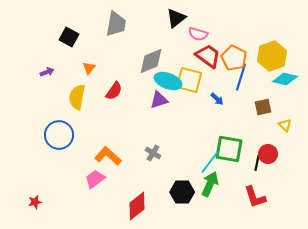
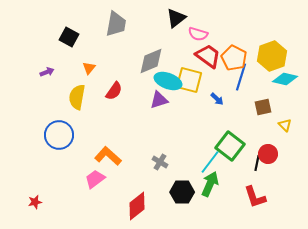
green square: moved 1 px right, 3 px up; rotated 28 degrees clockwise
gray cross: moved 7 px right, 9 px down
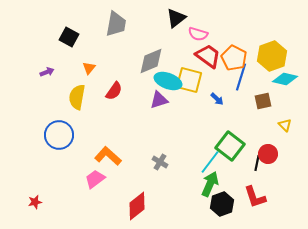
brown square: moved 6 px up
black hexagon: moved 40 px right, 12 px down; rotated 20 degrees counterclockwise
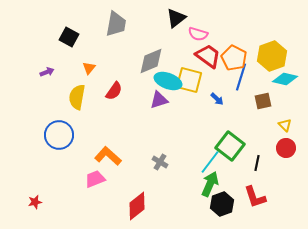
red circle: moved 18 px right, 6 px up
pink trapezoid: rotated 15 degrees clockwise
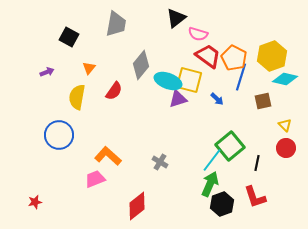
gray diamond: moved 10 px left, 4 px down; rotated 28 degrees counterclockwise
purple triangle: moved 19 px right, 1 px up
green square: rotated 12 degrees clockwise
cyan line: moved 2 px right, 2 px up
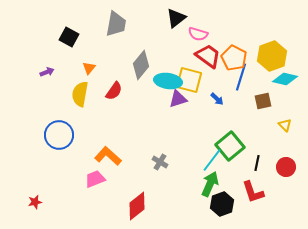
cyan ellipse: rotated 12 degrees counterclockwise
yellow semicircle: moved 3 px right, 3 px up
red circle: moved 19 px down
red L-shape: moved 2 px left, 5 px up
